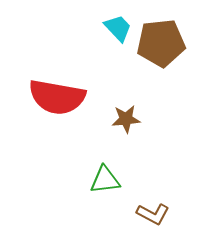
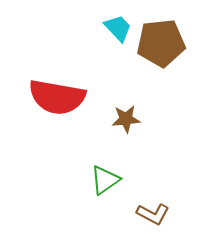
green triangle: rotated 28 degrees counterclockwise
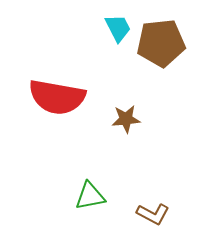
cyan trapezoid: rotated 16 degrees clockwise
green triangle: moved 15 px left, 16 px down; rotated 24 degrees clockwise
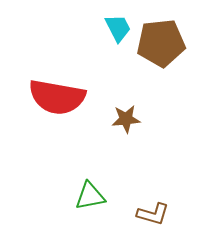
brown L-shape: rotated 12 degrees counterclockwise
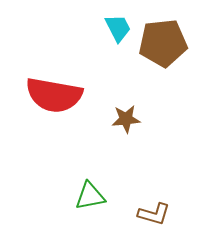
brown pentagon: moved 2 px right
red semicircle: moved 3 px left, 2 px up
brown L-shape: moved 1 px right
